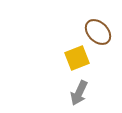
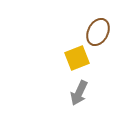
brown ellipse: rotated 72 degrees clockwise
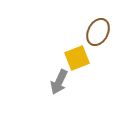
gray arrow: moved 20 px left, 11 px up
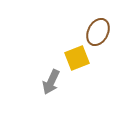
gray arrow: moved 8 px left
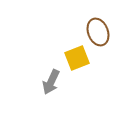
brown ellipse: rotated 48 degrees counterclockwise
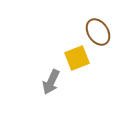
brown ellipse: rotated 12 degrees counterclockwise
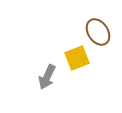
gray arrow: moved 4 px left, 5 px up
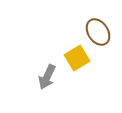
yellow square: rotated 10 degrees counterclockwise
